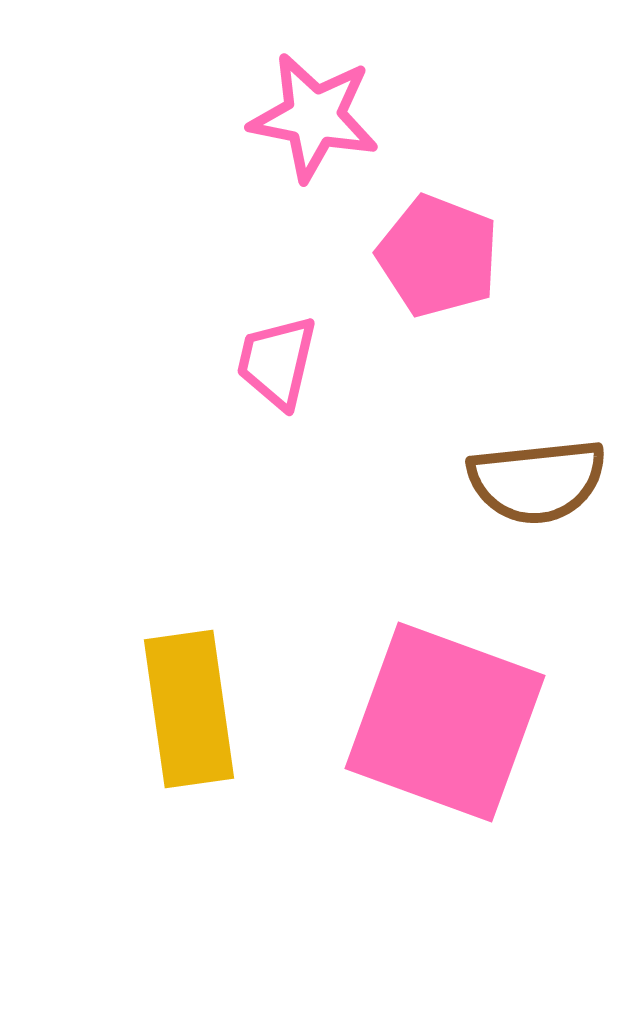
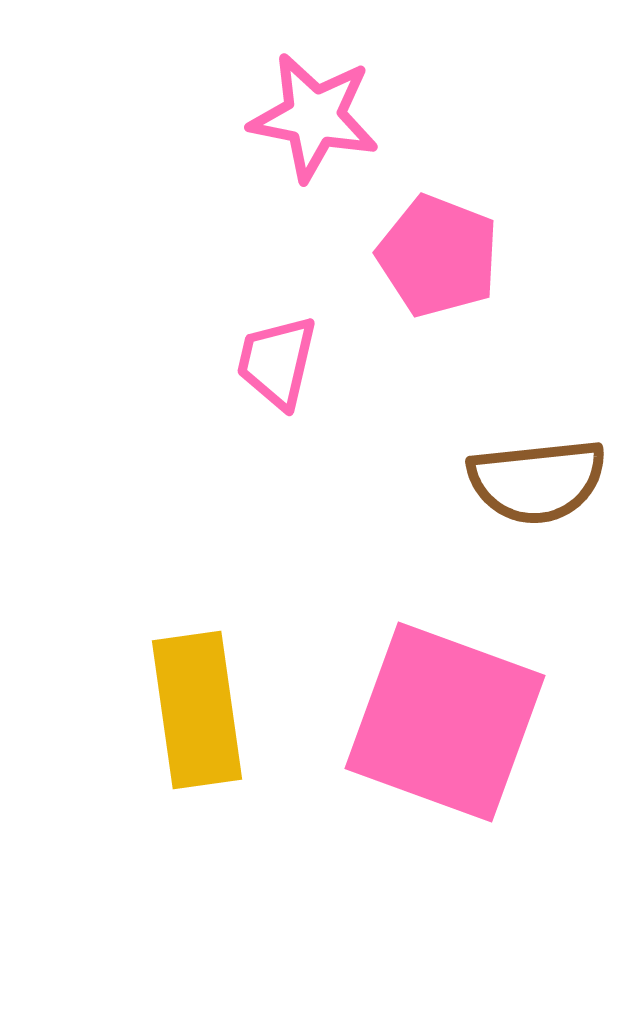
yellow rectangle: moved 8 px right, 1 px down
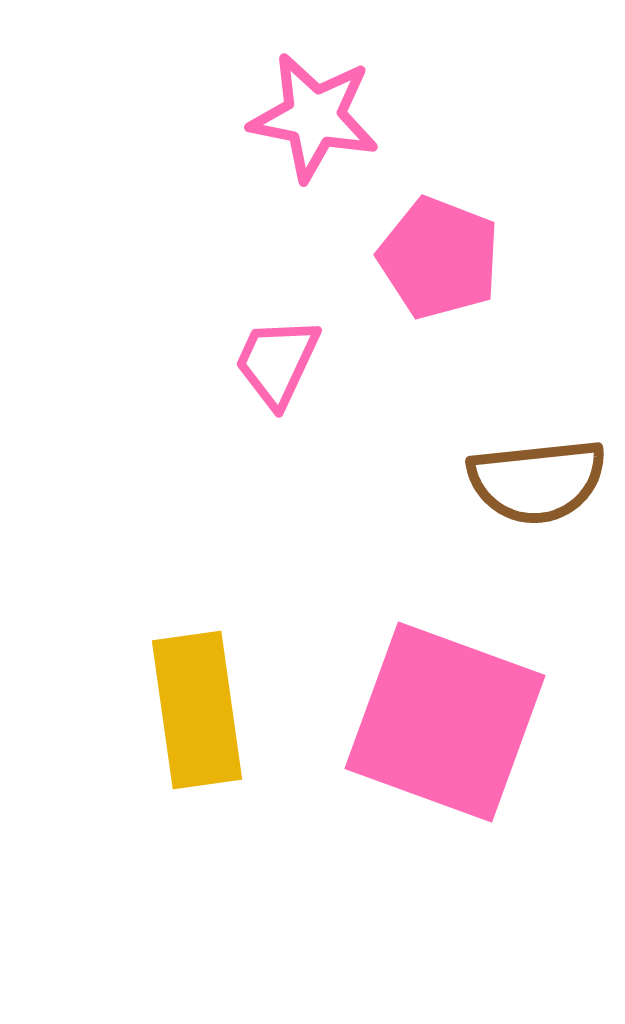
pink pentagon: moved 1 px right, 2 px down
pink trapezoid: rotated 12 degrees clockwise
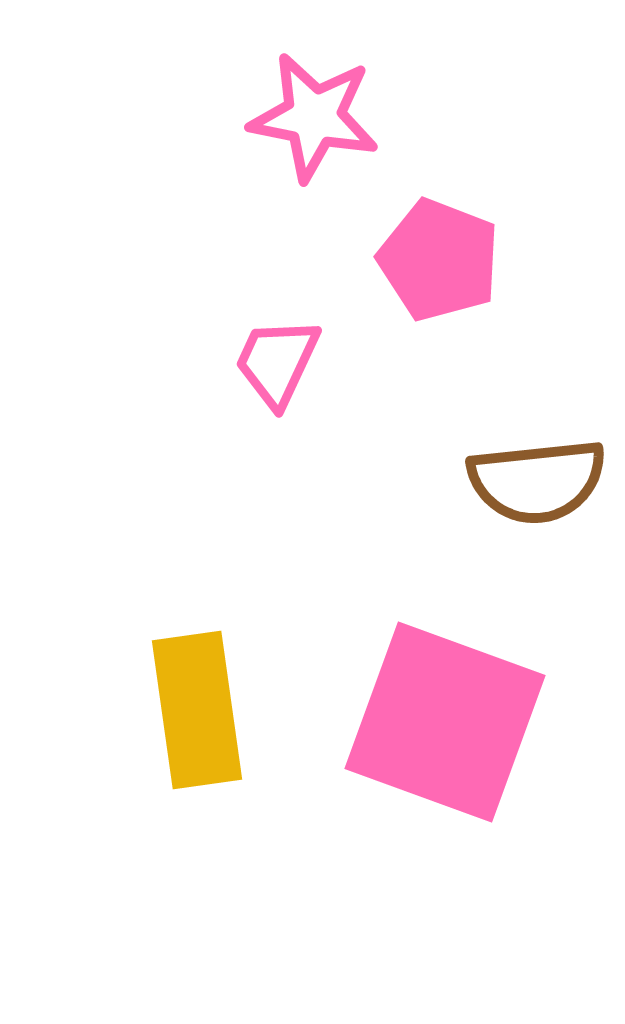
pink pentagon: moved 2 px down
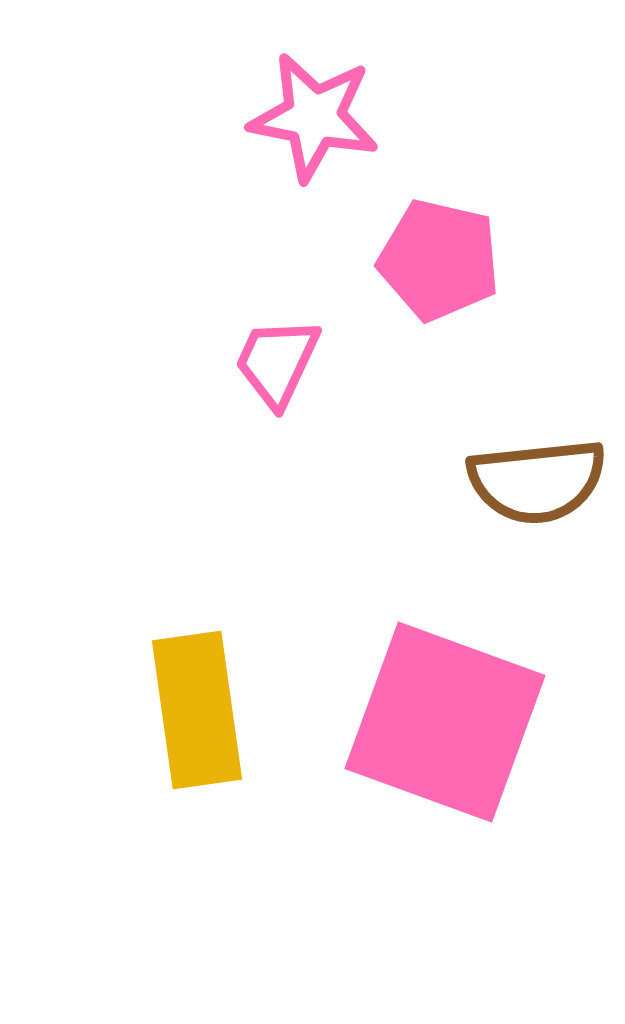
pink pentagon: rotated 8 degrees counterclockwise
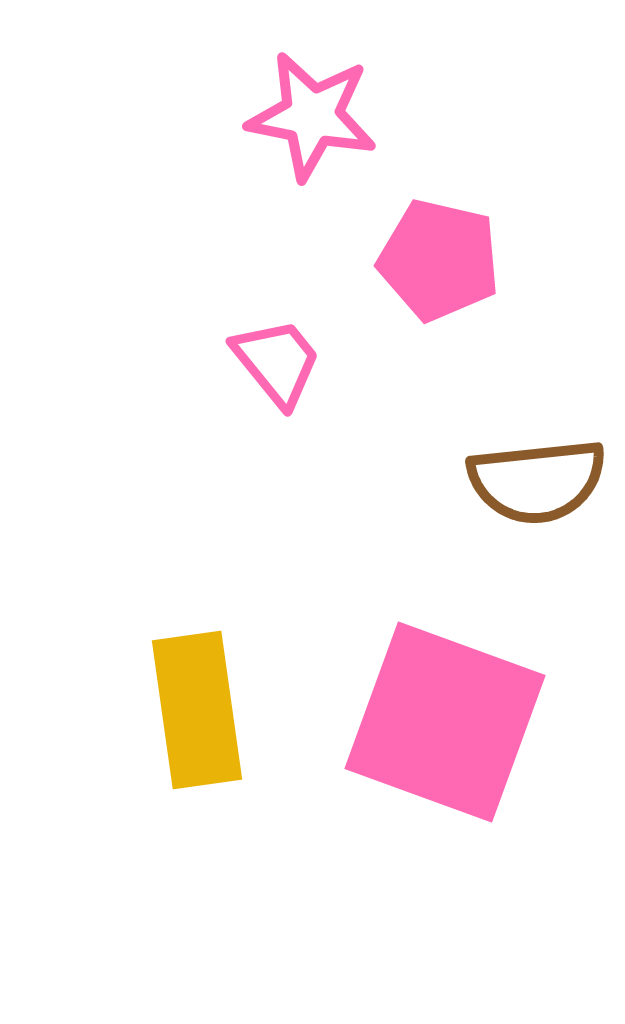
pink star: moved 2 px left, 1 px up
pink trapezoid: rotated 116 degrees clockwise
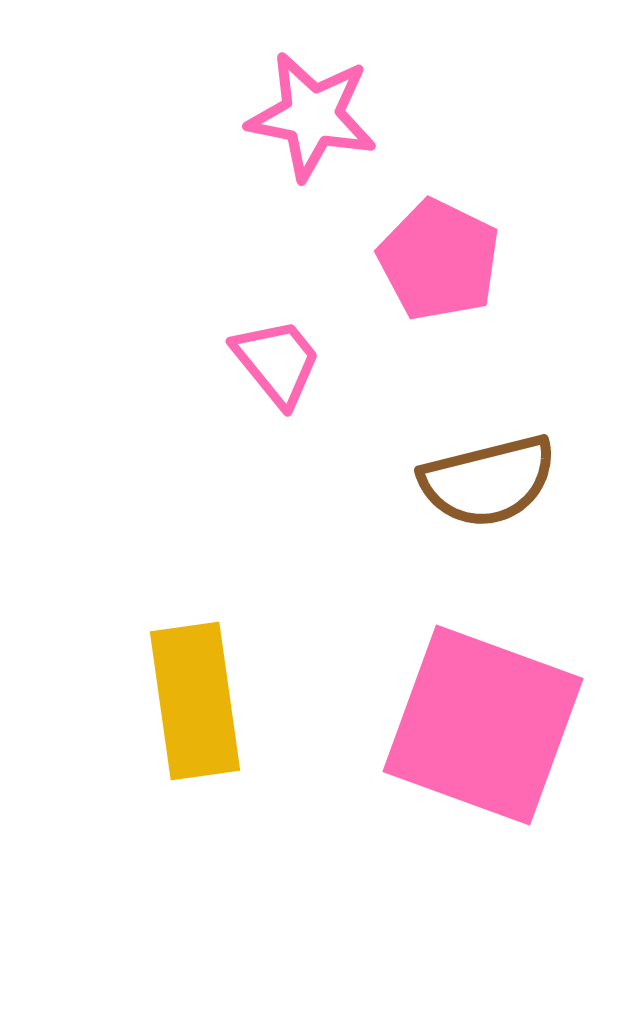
pink pentagon: rotated 13 degrees clockwise
brown semicircle: moved 49 px left; rotated 8 degrees counterclockwise
yellow rectangle: moved 2 px left, 9 px up
pink square: moved 38 px right, 3 px down
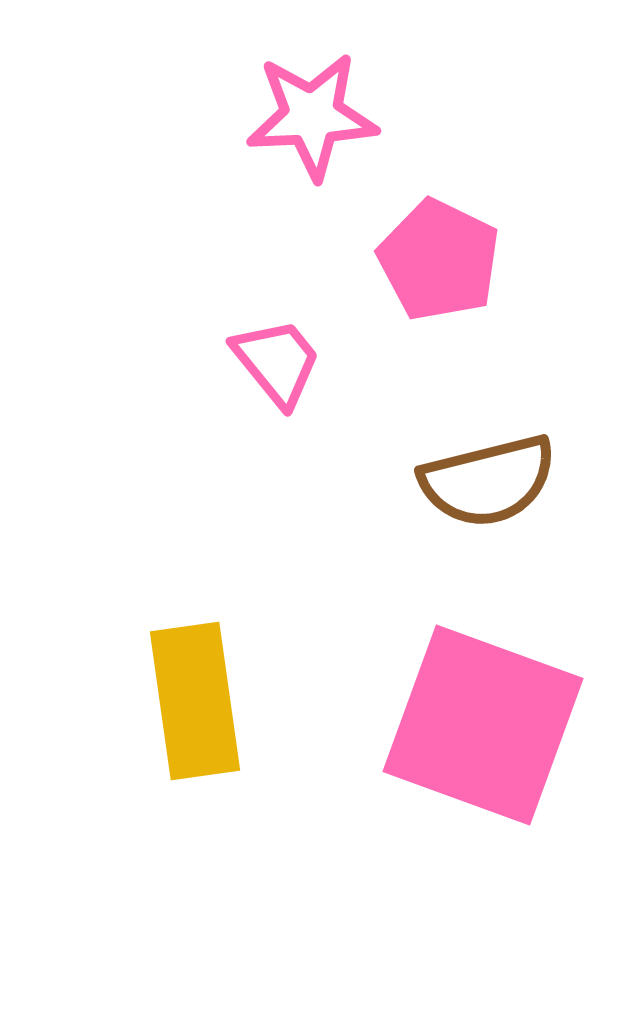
pink star: rotated 14 degrees counterclockwise
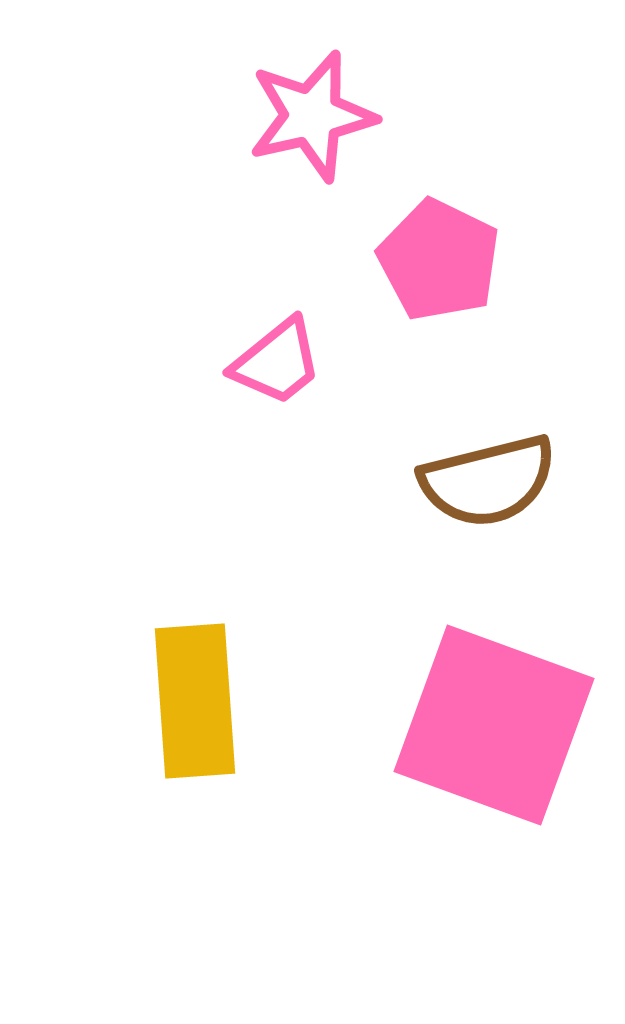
pink star: rotated 10 degrees counterclockwise
pink trapezoid: rotated 90 degrees clockwise
yellow rectangle: rotated 4 degrees clockwise
pink square: moved 11 px right
